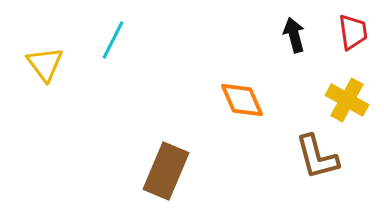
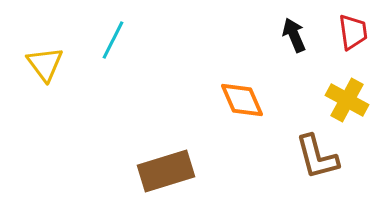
black arrow: rotated 8 degrees counterclockwise
brown rectangle: rotated 50 degrees clockwise
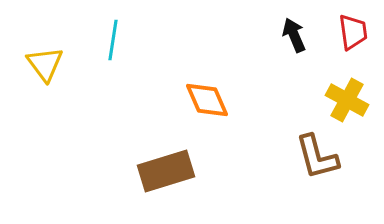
cyan line: rotated 18 degrees counterclockwise
orange diamond: moved 35 px left
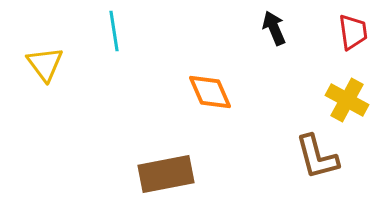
black arrow: moved 20 px left, 7 px up
cyan line: moved 1 px right, 9 px up; rotated 18 degrees counterclockwise
orange diamond: moved 3 px right, 8 px up
brown rectangle: moved 3 px down; rotated 6 degrees clockwise
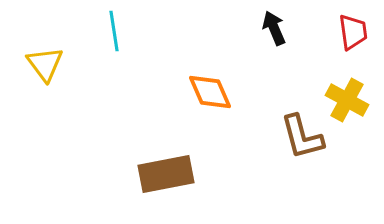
brown L-shape: moved 15 px left, 20 px up
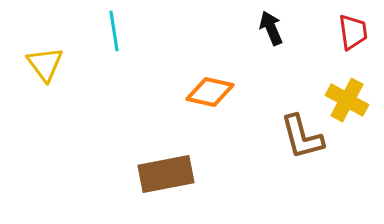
black arrow: moved 3 px left
orange diamond: rotated 54 degrees counterclockwise
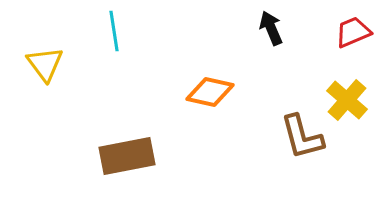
red trapezoid: rotated 105 degrees counterclockwise
yellow cross: rotated 12 degrees clockwise
brown rectangle: moved 39 px left, 18 px up
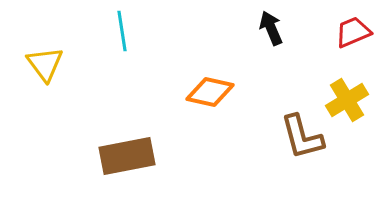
cyan line: moved 8 px right
yellow cross: rotated 18 degrees clockwise
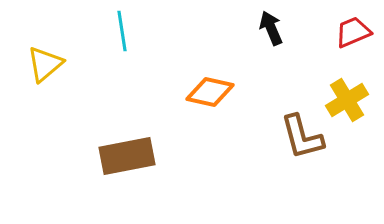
yellow triangle: rotated 27 degrees clockwise
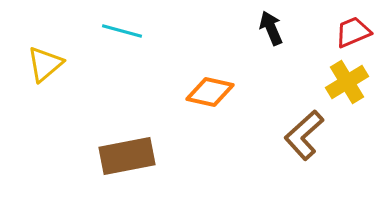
cyan line: rotated 66 degrees counterclockwise
yellow cross: moved 18 px up
brown L-shape: moved 2 px right, 2 px up; rotated 63 degrees clockwise
